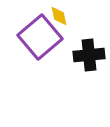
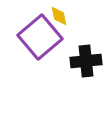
black cross: moved 3 px left, 6 px down
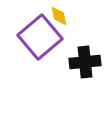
black cross: moved 1 px left, 1 px down
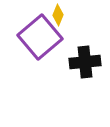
yellow diamond: moved 1 px left, 1 px up; rotated 35 degrees clockwise
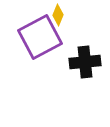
purple square: rotated 12 degrees clockwise
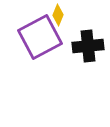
black cross: moved 3 px right, 16 px up
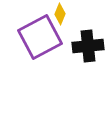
yellow diamond: moved 2 px right, 1 px up
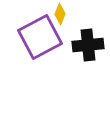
black cross: moved 1 px up
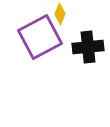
black cross: moved 2 px down
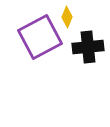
yellow diamond: moved 7 px right, 3 px down
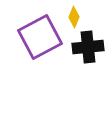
yellow diamond: moved 7 px right
